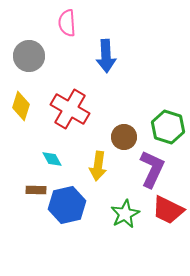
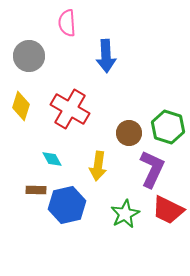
brown circle: moved 5 px right, 4 px up
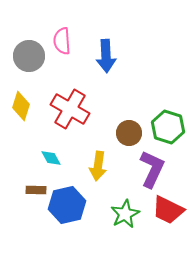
pink semicircle: moved 5 px left, 18 px down
cyan diamond: moved 1 px left, 1 px up
